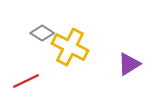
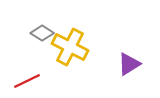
red line: moved 1 px right
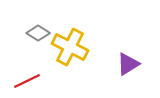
gray diamond: moved 4 px left
purple triangle: moved 1 px left
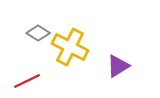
purple triangle: moved 10 px left, 2 px down
